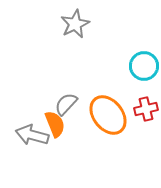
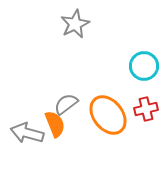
gray semicircle: rotated 10 degrees clockwise
gray arrow: moved 5 px left, 2 px up
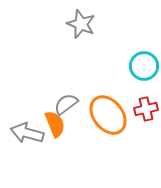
gray star: moved 6 px right; rotated 24 degrees counterclockwise
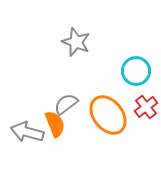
gray star: moved 5 px left, 18 px down
cyan circle: moved 8 px left, 5 px down
red cross: moved 2 px up; rotated 25 degrees counterclockwise
gray arrow: moved 1 px up
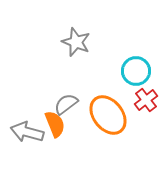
red cross: moved 7 px up
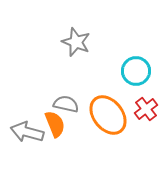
red cross: moved 9 px down
gray semicircle: rotated 50 degrees clockwise
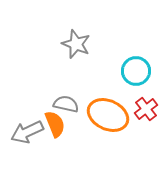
gray star: moved 2 px down
orange ellipse: rotated 27 degrees counterclockwise
gray arrow: rotated 40 degrees counterclockwise
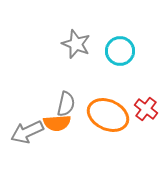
cyan circle: moved 16 px left, 20 px up
gray semicircle: rotated 90 degrees clockwise
red cross: rotated 15 degrees counterclockwise
orange semicircle: moved 2 px right, 1 px up; rotated 108 degrees clockwise
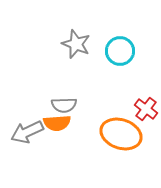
gray semicircle: moved 2 px left, 1 px down; rotated 75 degrees clockwise
orange ellipse: moved 13 px right, 19 px down; rotated 6 degrees counterclockwise
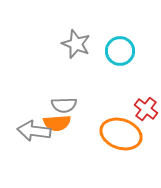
gray arrow: moved 7 px right, 1 px up; rotated 32 degrees clockwise
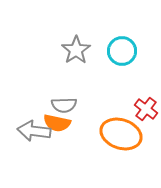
gray star: moved 6 px down; rotated 16 degrees clockwise
cyan circle: moved 2 px right
orange semicircle: rotated 16 degrees clockwise
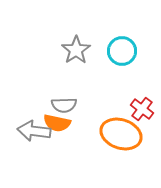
red cross: moved 4 px left
